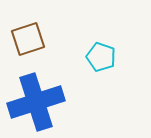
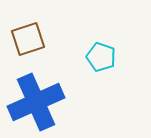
blue cross: rotated 6 degrees counterclockwise
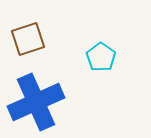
cyan pentagon: rotated 16 degrees clockwise
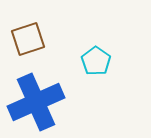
cyan pentagon: moved 5 px left, 4 px down
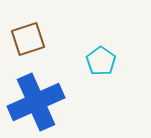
cyan pentagon: moved 5 px right
